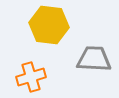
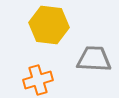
orange cross: moved 7 px right, 3 px down
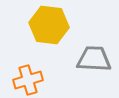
orange cross: moved 10 px left
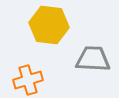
gray trapezoid: moved 1 px left
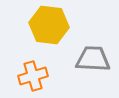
orange cross: moved 5 px right, 4 px up
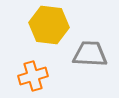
gray trapezoid: moved 3 px left, 5 px up
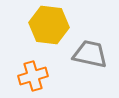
gray trapezoid: rotated 9 degrees clockwise
